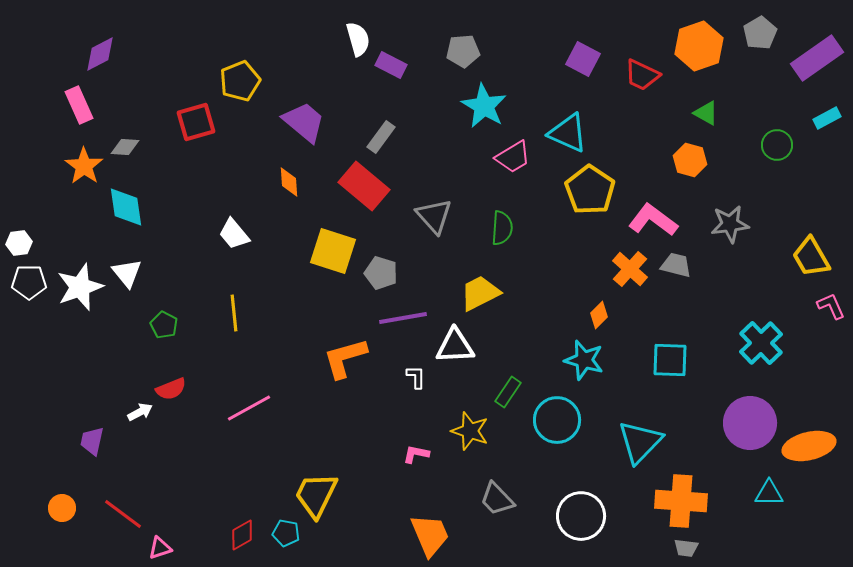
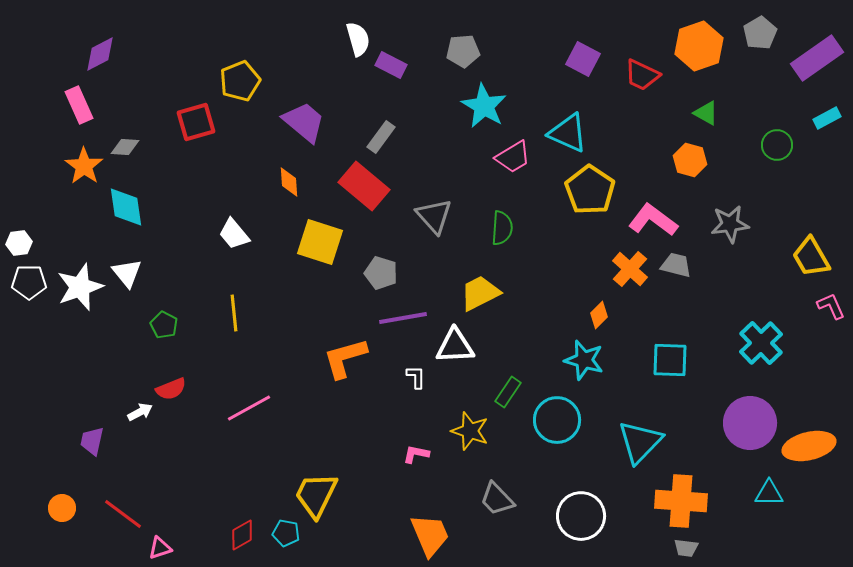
yellow square at (333, 251): moved 13 px left, 9 px up
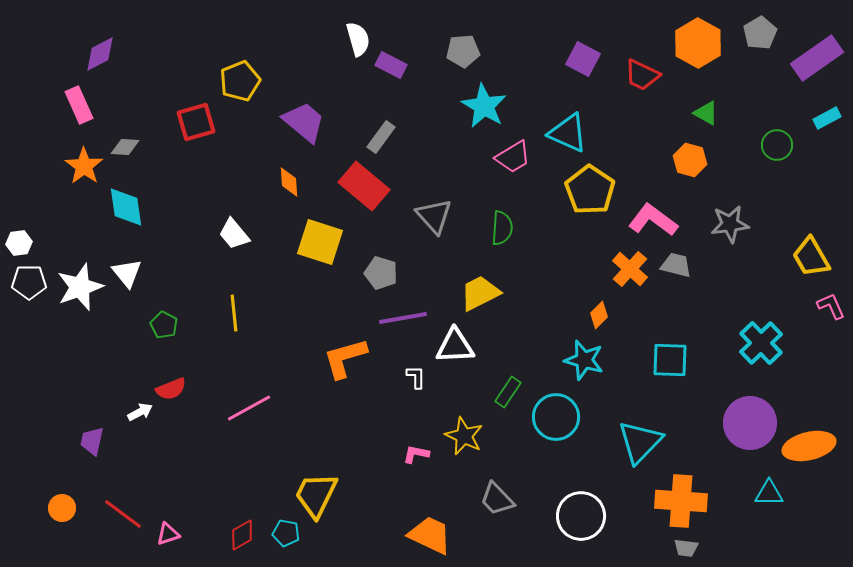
orange hexagon at (699, 46): moved 1 px left, 3 px up; rotated 12 degrees counterclockwise
cyan circle at (557, 420): moved 1 px left, 3 px up
yellow star at (470, 431): moved 6 px left, 5 px down; rotated 6 degrees clockwise
orange trapezoid at (430, 535): rotated 42 degrees counterclockwise
pink triangle at (160, 548): moved 8 px right, 14 px up
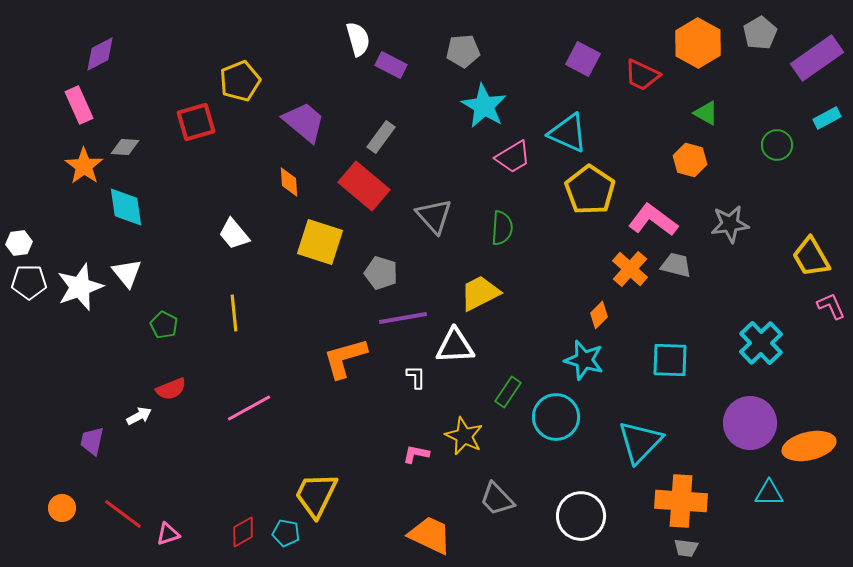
white arrow at (140, 412): moved 1 px left, 4 px down
red diamond at (242, 535): moved 1 px right, 3 px up
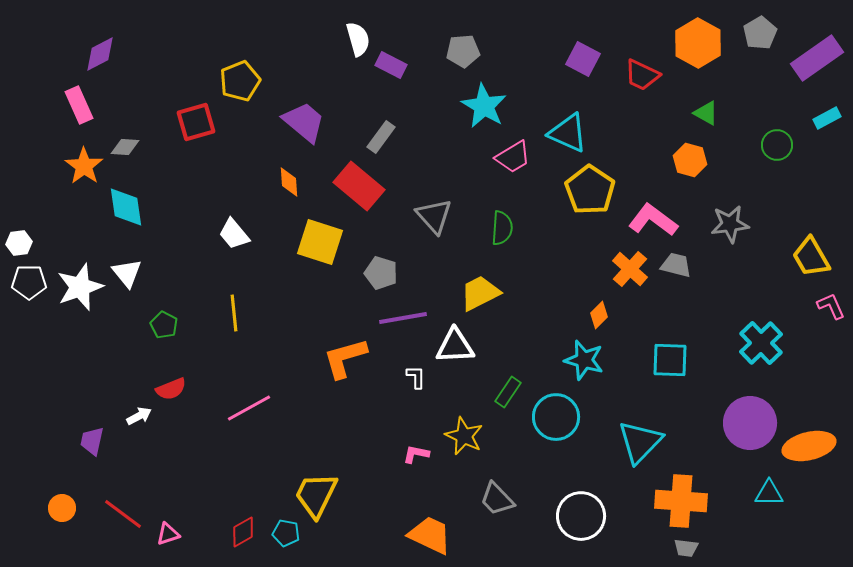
red rectangle at (364, 186): moved 5 px left
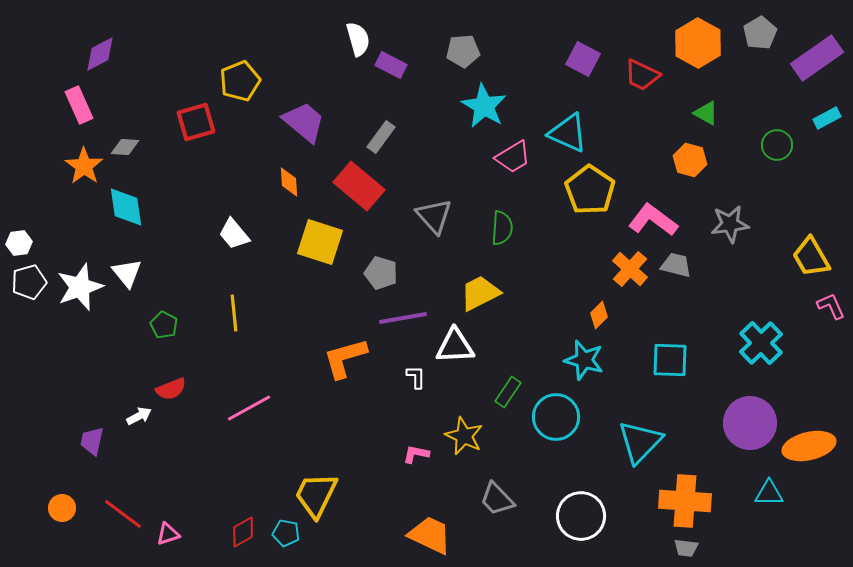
white pentagon at (29, 282): rotated 16 degrees counterclockwise
orange cross at (681, 501): moved 4 px right
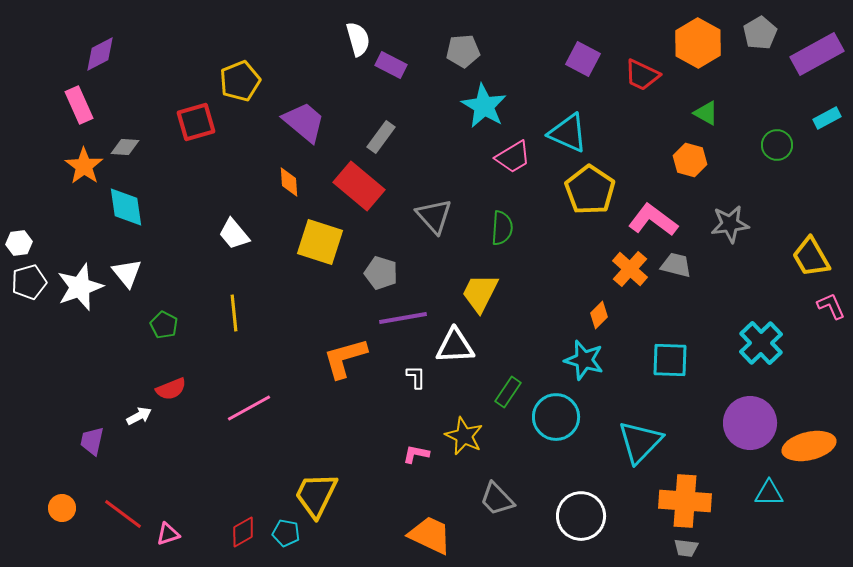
purple rectangle at (817, 58): moved 4 px up; rotated 6 degrees clockwise
yellow trapezoid at (480, 293): rotated 36 degrees counterclockwise
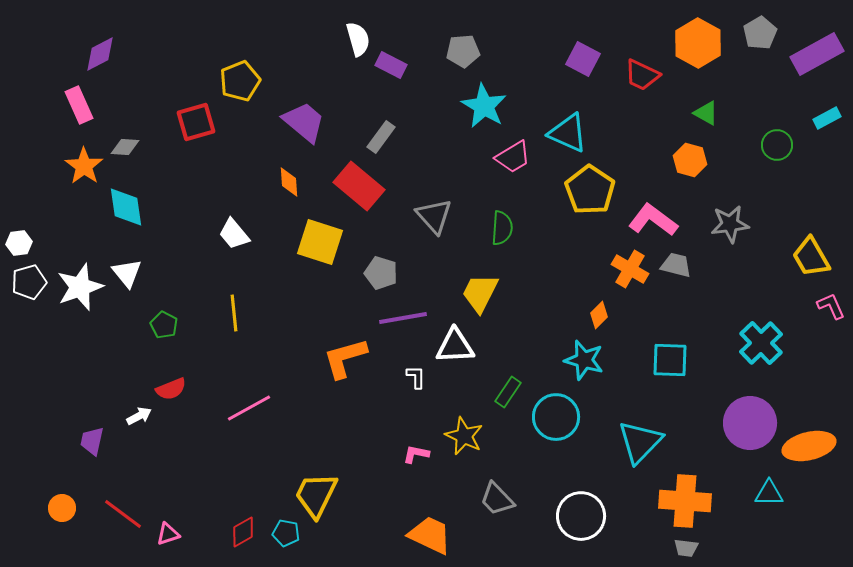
orange cross at (630, 269): rotated 12 degrees counterclockwise
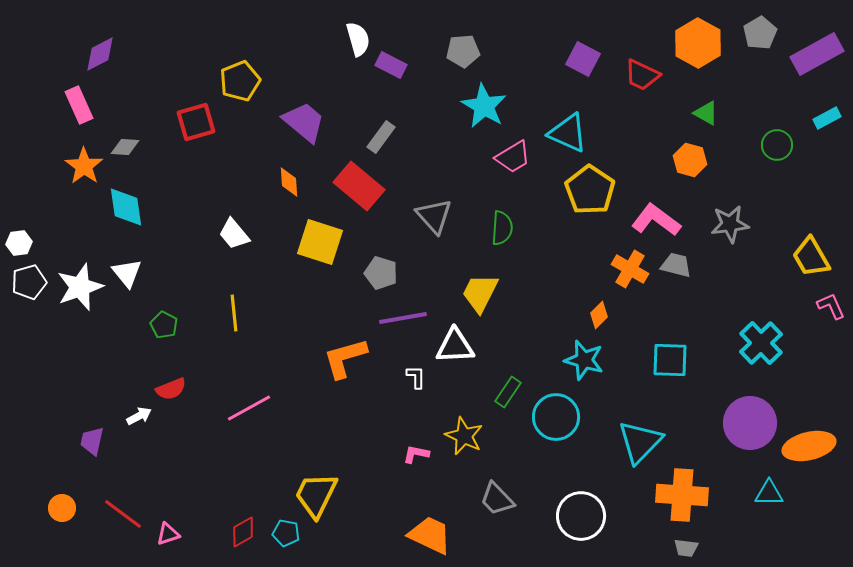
pink L-shape at (653, 220): moved 3 px right
orange cross at (685, 501): moved 3 px left, 6 px up
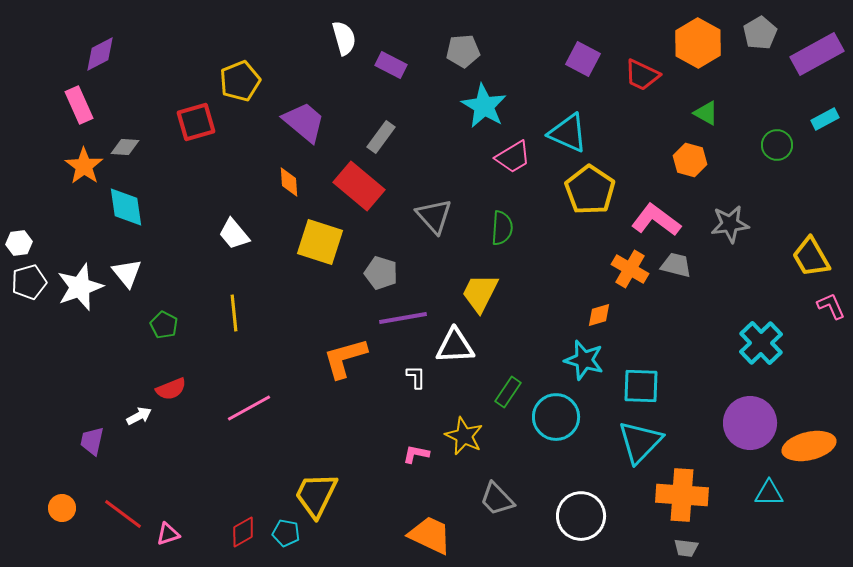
white semicircle at (358, 39): moved 14 px left, 1 px up
cyan rectangle at (827, 118): moved 2 px left, 1 px down
orange diamond at (599, 315): rotated 28 degrees clockwise
cyan square at (670, 360): moved 29 px left, 26 px down
